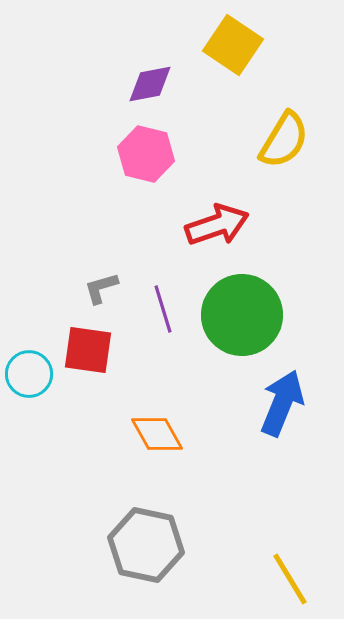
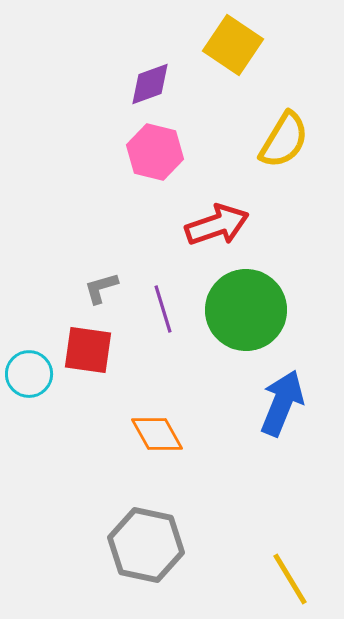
purple diamond: rotated 9 degrees counterclockwise
pink hexagon: moved 9 px right, 2 px up
green circle: moved 4 px right, 5 px up
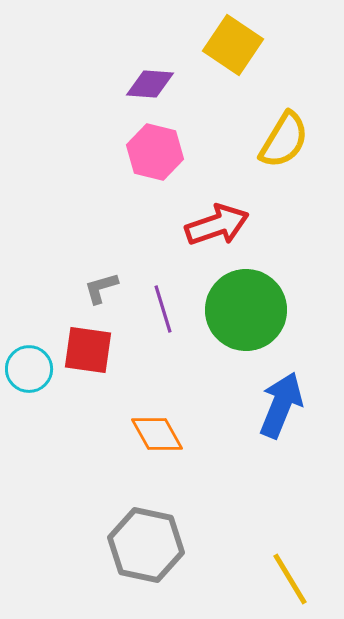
purple diamond: rotated 24 degrees clockwise
cyan circle: moved 5 px up
blue arrow: moved 1 px left, 2 px down
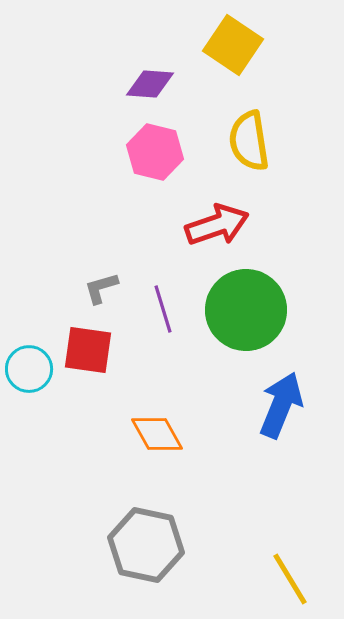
yellow semicircle: moved 35 px left, 1 px down; rotated 140 degrees clockwise
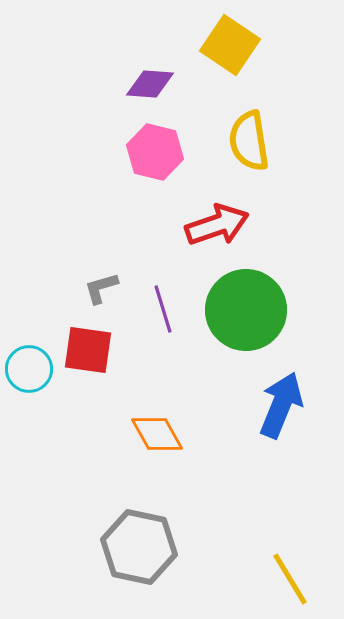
yellow square: moved 3 px left
gray hexagon: moved 7 px left, 2 px down
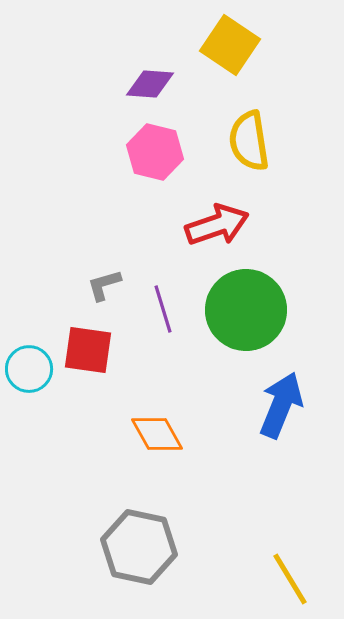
gray L-shape: moved 3 px right, 3 px up
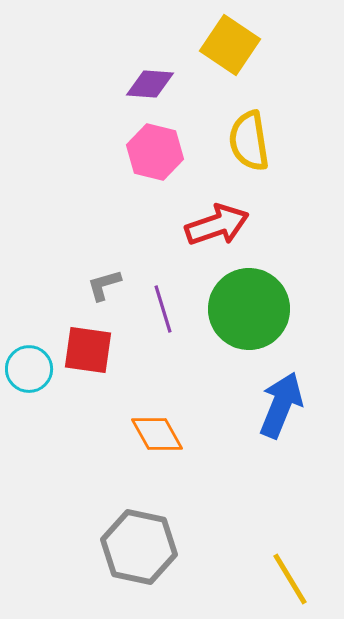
green circle: moved 3 px right, 1 px up
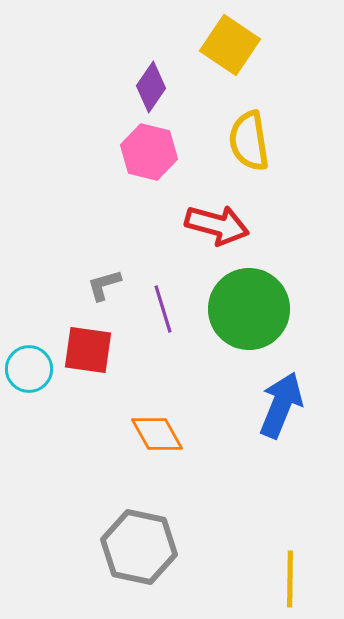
purple diamond: moved 1 px right, 3 px down; rotated 60 degrees counterclockwise
pink hexagon: moved 6 px left
red arrow: rotated 34 degrees clockwise
yellow line: rotated 32 degrees clockwise
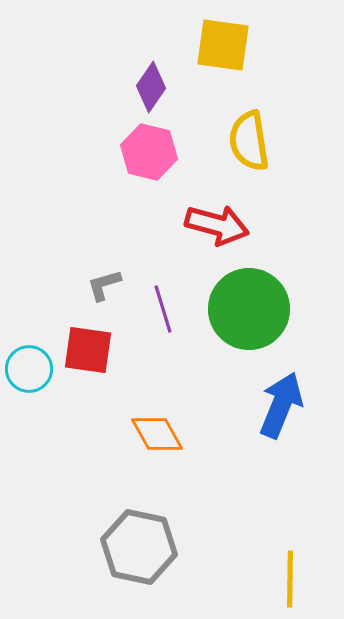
yellow square: moved 7 px left; rotated 26 degrees counterclockwise
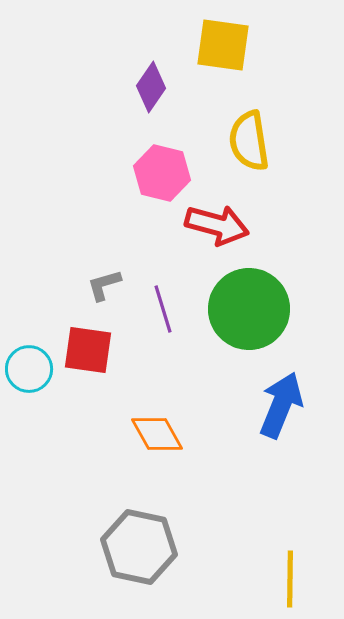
pink hexagon: moved 13 px right, 21 px down
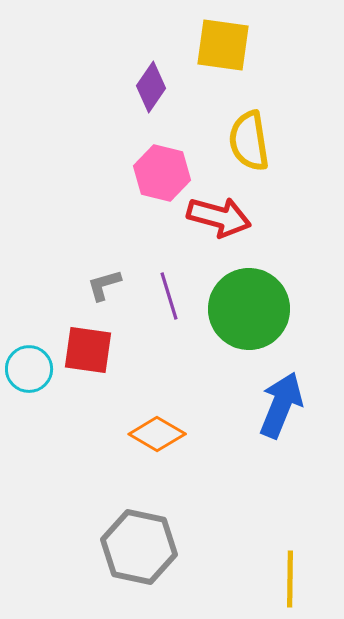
red arrow: moved 2 px right, 8 px up
purple line: moved 6 px right, 13 px up
orange diamond: rotated 30 degrees counterclockwise
